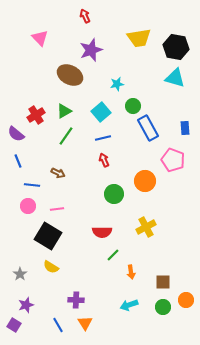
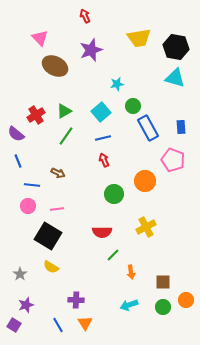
brown ellipse at (70, 75): moved 15 px left, 9 px up
blue rectangle at (185, 128): moved 4 px left, 1 px up
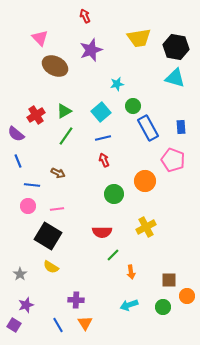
brown square at (163, 282): moved 6 px right, 2 px up
orange circle at (186, 300): moved 1 px right, 4 px up
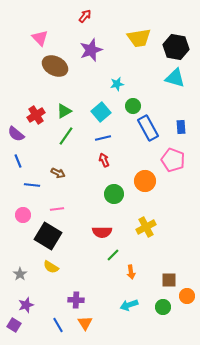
red arrow at (85, 16): rotated 64 degrees clockwise
pink circle at (28, 206): moved 5 px left, 9 px down
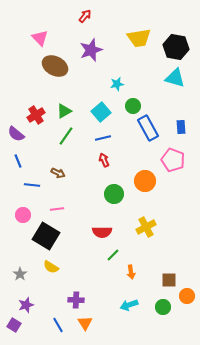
black square at (48, 236): moved 2 px left
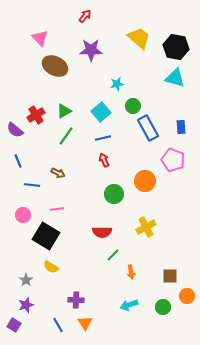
yellow trapezoid at (139, 38): rotated 130 degrees counterclockwise
purple star at (91, 50): rotated 20 degrees clockwise
purple semicircle at (16, 134): moved 1 px left, 4 px up
gray star at (20, 274): moved 6 px right, 6 px down
brown square at (169, 280): moved 1 px right, 4 px up
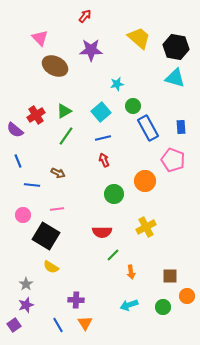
gray star at (26, 280): moved 4 px down
purple square at (14, 325): rotated 24 degrees clockwise
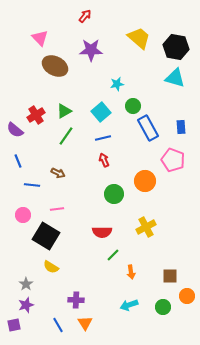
purple square at (14, 325): rotated 24 degrees clockwise
